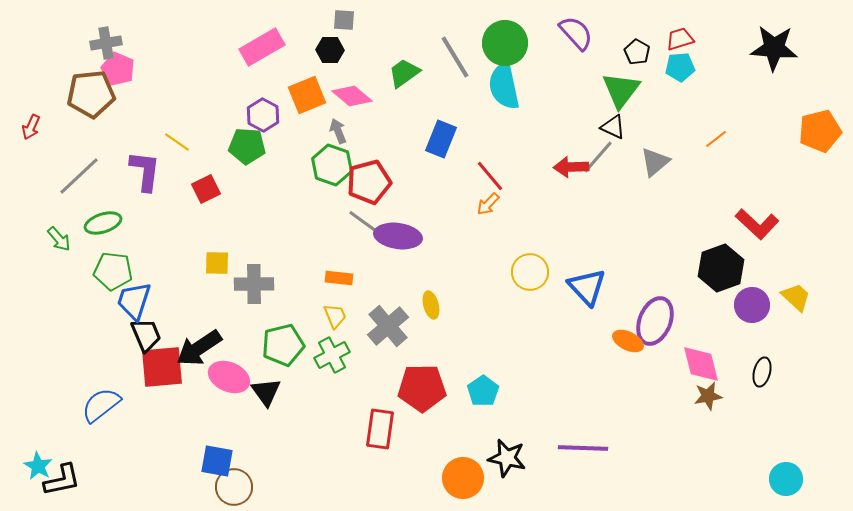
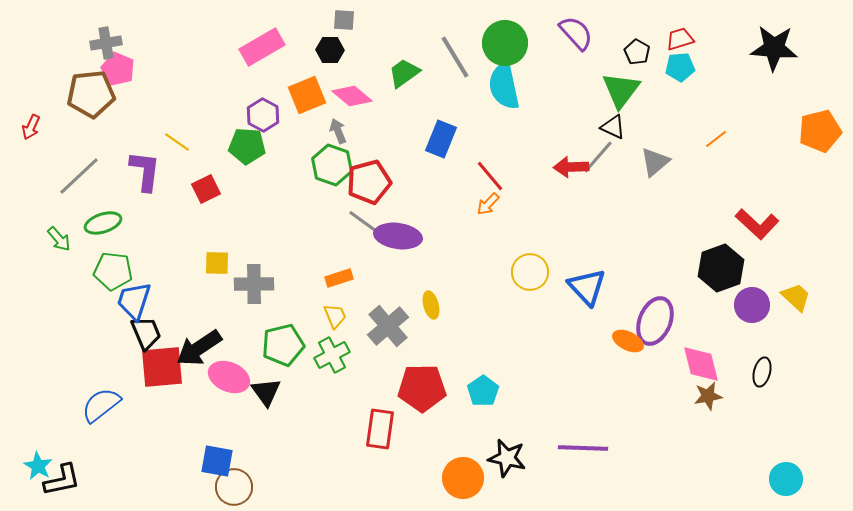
orange rectangle at (339, 278): rotated 24 degrees counterclockwise
black trapezoid at (146, 335): moved 2 px up
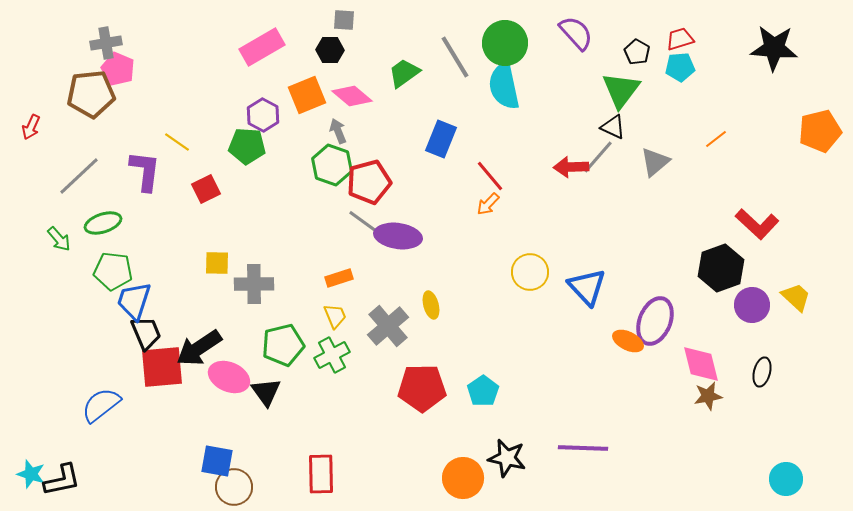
red rectangle at (380, 429): moved 59 px left, 45 px down; rotated 9 degrees counterclockwise
cyan star at (38, 466): moved 7 px left, 8 px down; rotated 12 degrees counterclockwise
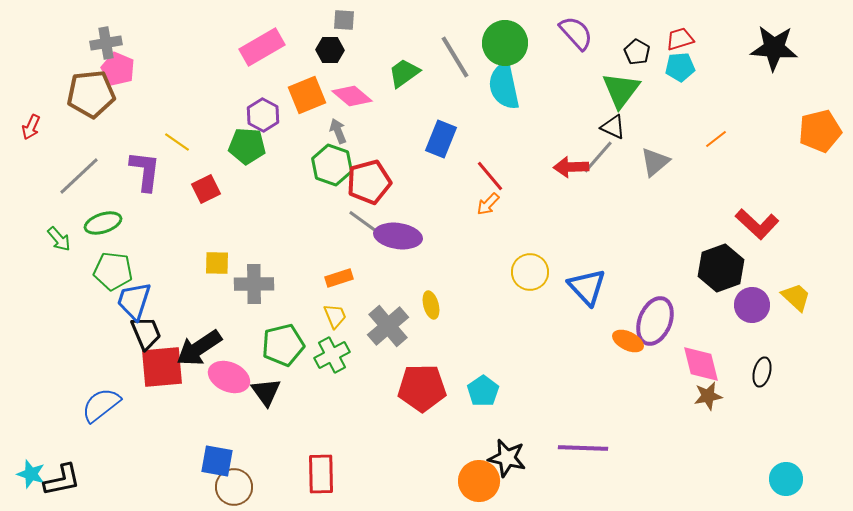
orange circle at (463, 478): moved 16 px right, 3 px down
